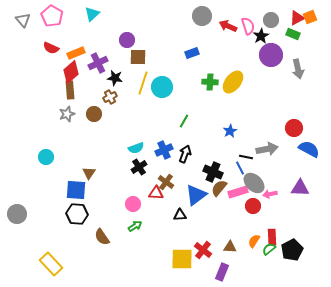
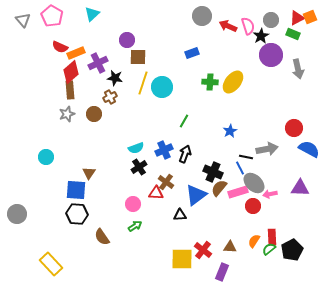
red semicircle at (51, 48): moved 9 px right, 1 px up
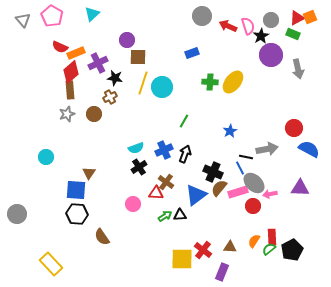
green arrow at (135, 226): moved 30 px right, 10 px up
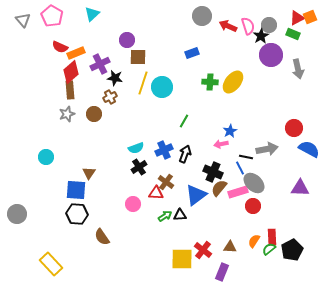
gray circle at (271, 20): moved 2 px left, 5 px down
purple cross at (98, 63): moved 2 px right, 1 px down
pink arrow at (270, 194): moved 49 px left, 50 px up
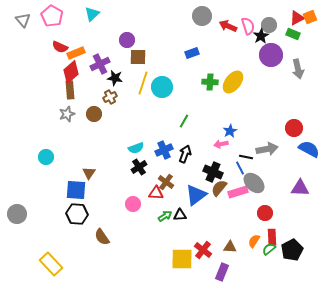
red circle at (253, 206): moved 12 px right, 7 px down
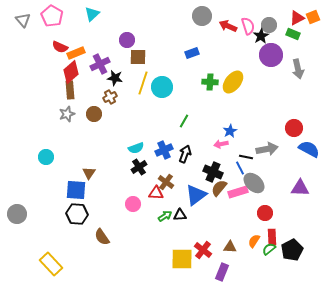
orange square at (310, 17): moved 3 px right
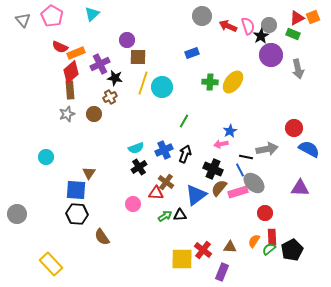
blue line at (240, 168): moved 2 px down
black cross at (213, 172): moved 3 px up
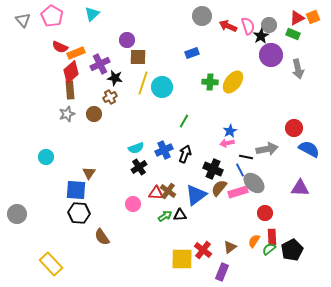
pink arrow at (221, 144): moved 6 px right, 1 px up
brown cross at (166, 182): moved 2 px right, 9 px down
black hexagon at (77, 214): moved 2 px right, 1 px up
brown triangle at (230, 247): rotated 40 degrees counterclockwise
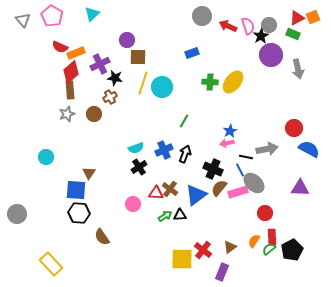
brown cross at (168, 191): moved 2 px right, 2 px up
